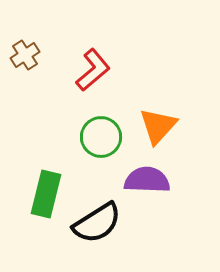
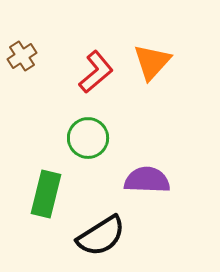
brown cross: moved 3 px left, 1 px down
red L-shape: moved 3 px right, 2 px down
orange triangle: moved 6 px left, 64 px up
green circle: moved 13 px left, 1 px down
black semicircle: moved 4 px right, 13 px down
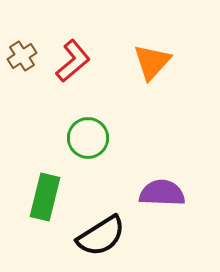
red L-shape: moved 23 px left, 11 px up
purple semicircle: moved 15 px right, 13 px down
green rectangle: moved 1 px left, 3 px down
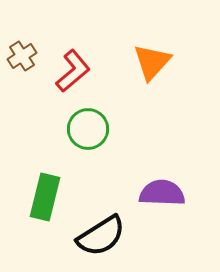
red L-shape: moved 10 px down
green circle: moved 9 px up
